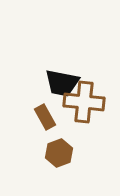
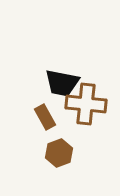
brown cross: moved 2 px right, 2 px down
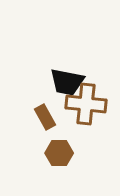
black trapezoid: moved 5 px right, 1 px up
brown hexagon: rotated 20 degrees clockwise
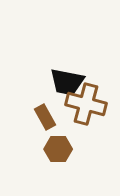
brown cross: rotated 9 degrees clockwise
brown hexagon: moved 1 px left, 4 px up
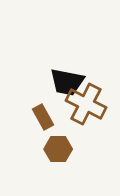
brown cross: rotated 12 degrees clockwise
brown rectangle: moved 2 px left
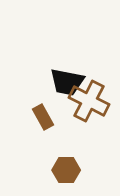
brown cross: moved 3 px right, 3 px up
brown hexagon: moved 8 px right, 21 px down
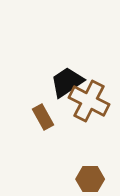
black trapezoid: rotated 135 degrees clockwise
brown hexagon: moved 24 px right, 9 px down
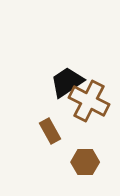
brown rectangle: moved 7 px right, 14 px down
brown hexagon: moved 5 px left, 17 px up
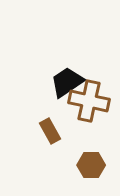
brown cross: rotated 15 degrees counterclockwise
brown hexagon: moved 6 px right, 3 px down
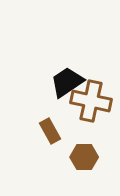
brown cross: moved 2 px right
brown hexagon: moved 7 px left, 8 px up
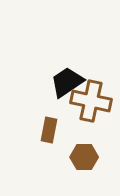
brown rectangle: moved 1 px left, 1 px up; rotated 40 degrees clockwise
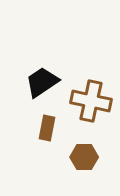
black trapezoid: moved 25 px left
brown rectangle: moved 2 px left, 2 px up
